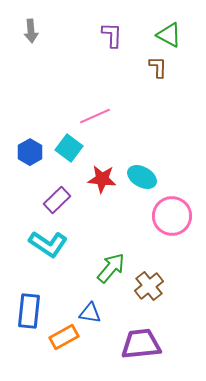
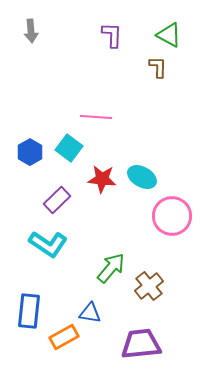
pink line: moved 1 px right, 1 px down; rotated 28 degrees clockwise
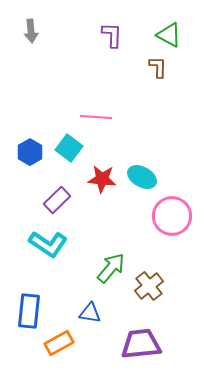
orange rectangle: moved 5 px left, 6 px down
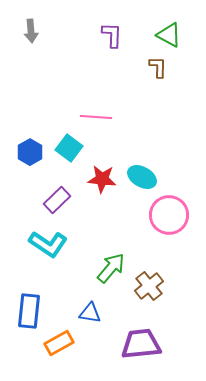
pink circle: moved 3 px left, 1 px up
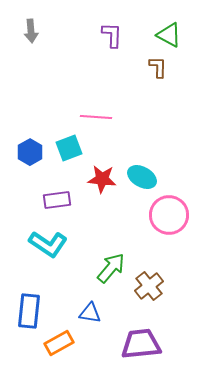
cyan square: rotated 32 degrees clockwise
purple rectangle: rotated 36 degrees clockwise
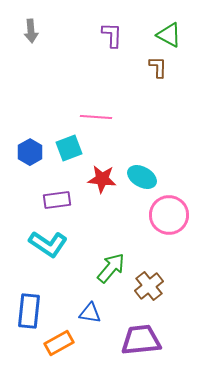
purple trapezoid: moved 4 px up
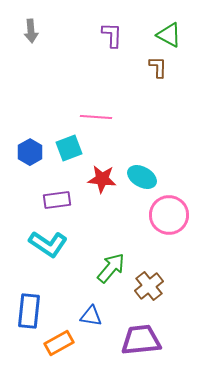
blue triangle: moved 1 px right, 3 px down
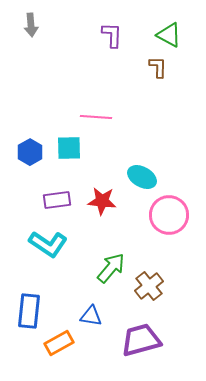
gray arrow: moved 6 px up
cyan square: rotated 20 degrees clockwise
red star: moved 22 px down
purple trapezoid: rotated 9 degrees counterclockwise
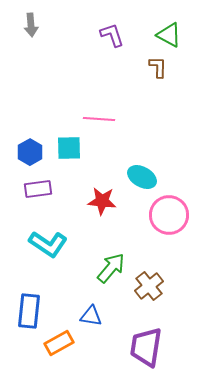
purple L-shape: rotated 20 degrees counterclockwise
pink line: moved 3 px right, 2 px down
purple rectangle: moved 19 px left, 11 px up
purple trapezoid: moved 5 px right, 7 px down; rotated 66 degrees counterclockwise
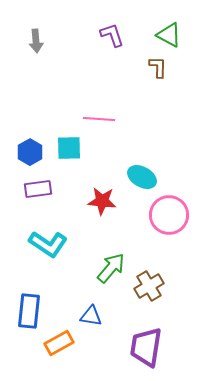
gray arrow: moved 5 px right, 16 px down
brown cross: rotated 8 degrees clockwise
